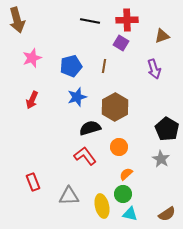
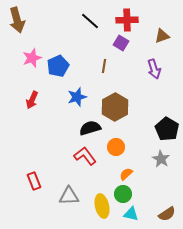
black line: rotated 30 degrees clockwise
blue pentagon: moved 13 px left; rotated 10 degrees counterclockwise
orange circle: moved 3 px left
red rectangle: moved 1 px right, 1 px up
cyan triangle: moved 1 px right
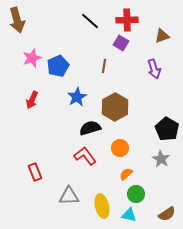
blue star: rotated 12 degrees counterclockwise
orange circle: moved 4 px right, 1 px down
red rectangle: moved 1 px right, 9 px up
green circle: moved 13 px right
cyan triangle: moved 2 px left, 1 px down
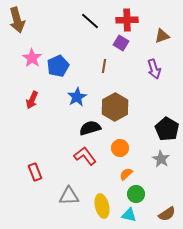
pink star: rotated 18 degrees counterclockwise
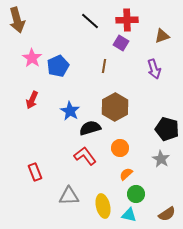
blue star: moved 7 px left, 14 px down; rotated 12 degrees counterclockwise
black pentagon: rotated 15 degrees counterclockwise
yellow ellipse: moved 1 px right
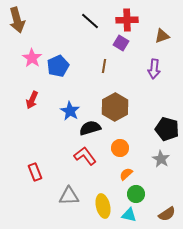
purple arrow: rotated 24 degrees clockwise
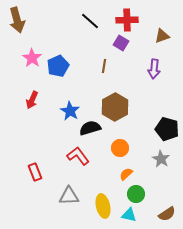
red L-shape: moved 7 px left
